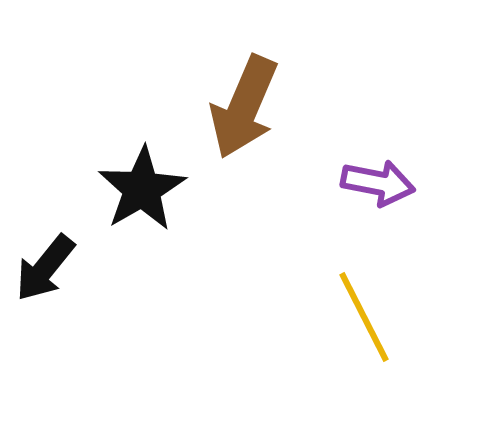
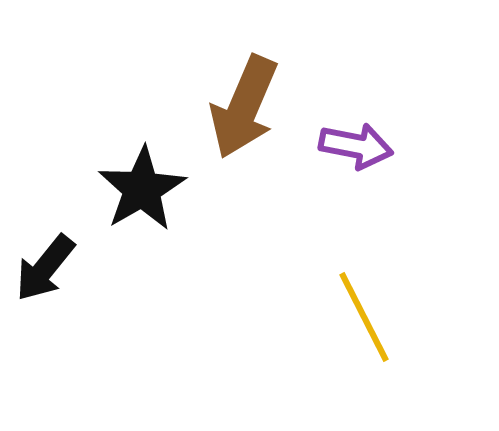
purple arrow: moved 22 px left, 37 px up
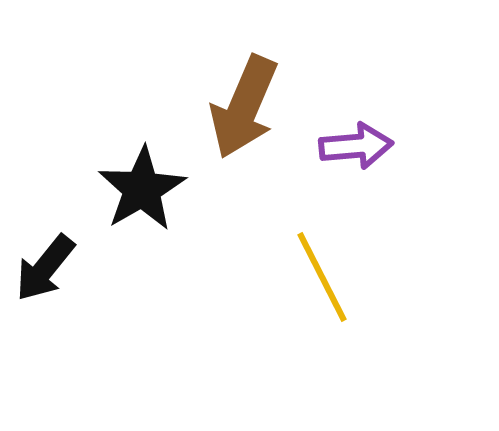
purple arrow: rotated 16 degrees counterclockwise
yellow line: moved 42 px left, 40 px up
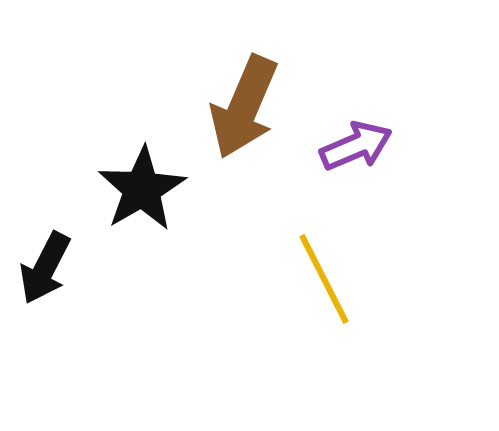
purple arrow: rotated 18 degrees counterclockwise
black arrow: rotated 12 degrees counterclockwise
yellow line: moved 2 px right, 2 px down
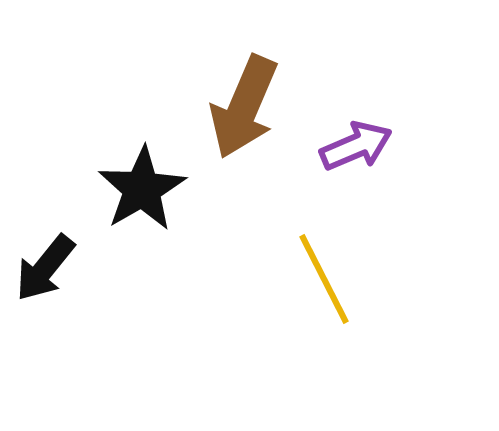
black arrow: rotated 12 degrees clockwise
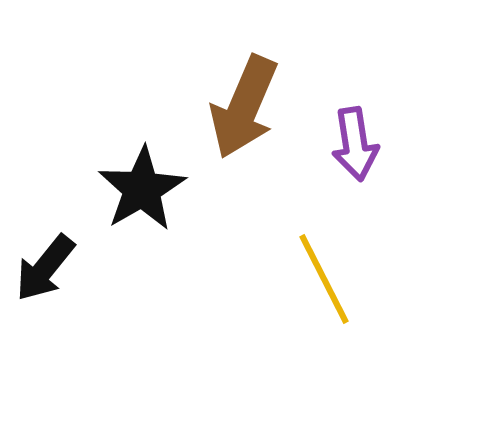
purple arrow: moved 1 px left, 2 px up; rotated 104 degrees clockwise
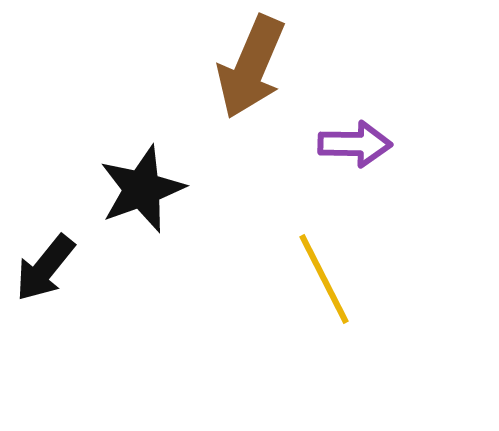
brown arrow: moved 7 px right, 40 px up
purple arrow: rotated 80 degrees counterclockwise
black star: rotated 10 degrees clockwise
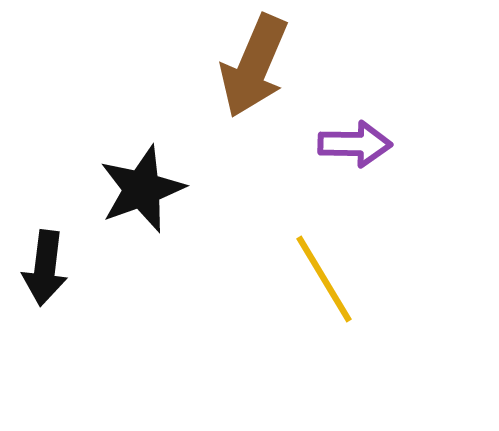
brown arrow: moved 3 px right, 1 px up
black arrow: rotated 32 degrees counterclockwise
yellow line: rotated 4 degrees counterclockwise
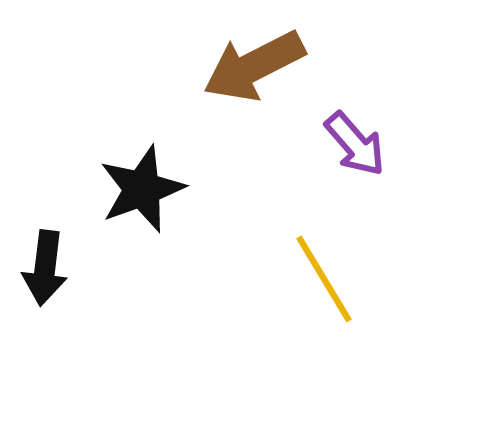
brown arrow: rotated 40 degrees clockwise
purple arrow: rotated 48 degrees clockwise
